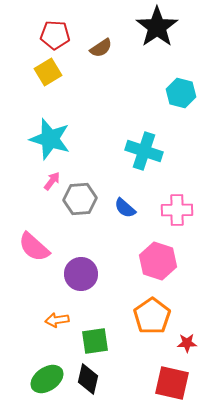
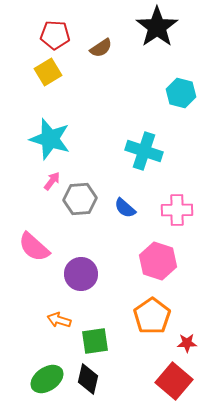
orange arrow: moved 2 px right; rotated 25 degrees clockwise
red square: moved 2 px right, 2 px up; rotated 27 degrees clockwise
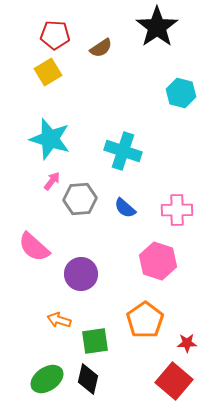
cyan cross: moved 21 px left
orange pentagon: moved 7 px left, 4 px down
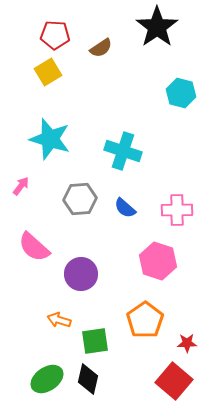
pink arrow: moved 31 px left, 5 px down
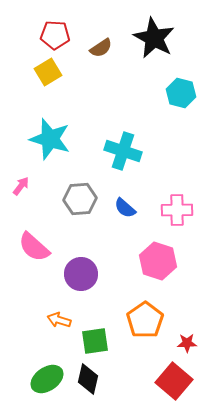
black star: moved 3 px left, 11 px down; rotated 9 degrees counterclockwise
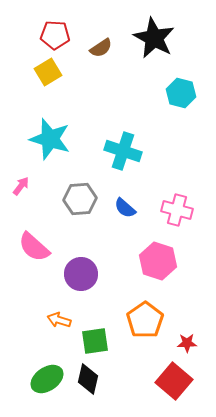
pink cross: rotated 16 degrees clockwise
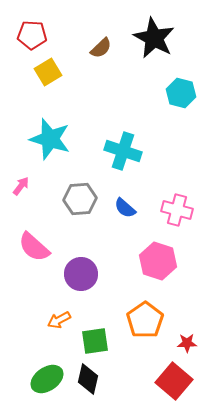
red pentagon: moved 23 px left
brown semicircle: rotated 10 degrees counterclockwise
orange arrow: rotated 45 degrees counterclockwise
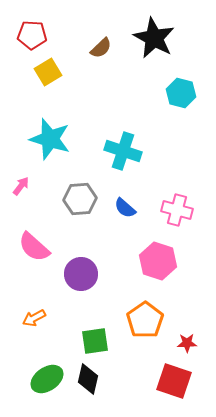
orange arrow: moved 25 px left, 2 px up
red square: rotated 21 degrees counterclockwise
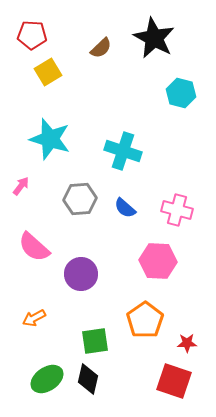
pink hexagon: rotated 15 degrees counterclockwise
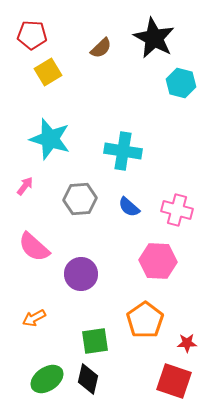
cyan hexagon: moved 10 px up
cyan cross: rotated 9 degrees counterclockwise
pink arrow: moved 4 px right
blue semicircle: moved 4 px right, 1 px up
